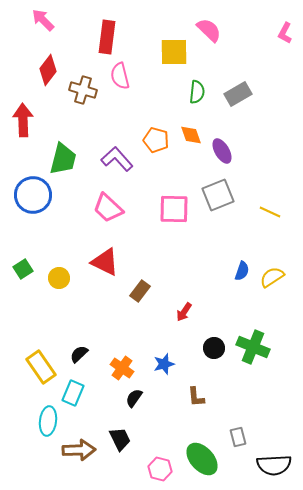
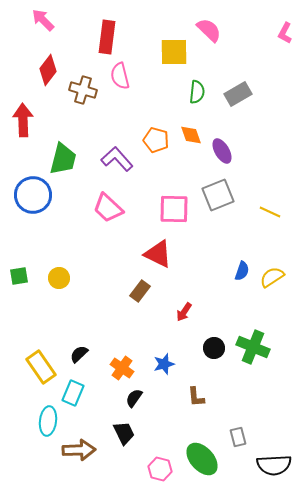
red triangle at (105, 262): moved 53 px right, 8 px up
green square at (23, 269): moved 4 px left, 7 px down; rotated 24 degrees clockwise
black trapezoid at (120, 439): moved 4 px right, 6 px up
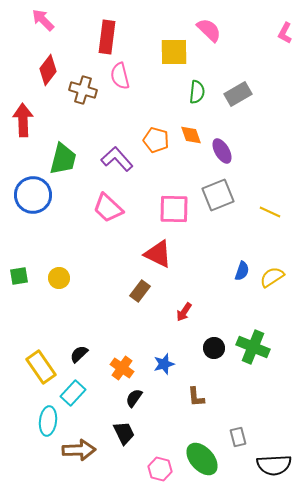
cyan rectangle at (73, 393): rotated 20 degrees clockwise
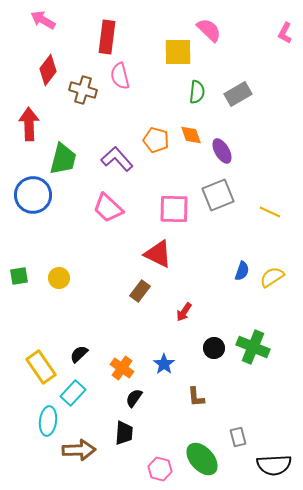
pink arrow at (43, 20): rotated 15 degrees counterclockwise
yellow square at (174, 52): moved 4 px right
red arrow at (23, 120): moved 6 px right, 4 px down
blue star at (164, 364): rotated 20 degrees counterclockwise
black trapezoid at (124, 433): rotated 30 degrees clockwise
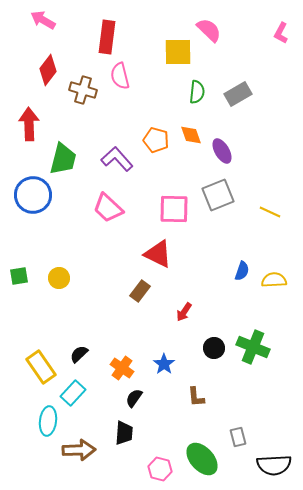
pink L-shape at (285, 33): moved 4 px left
yellow semicircle at (272, 277): moved 2 px right, 3 px down; rotated 30 degrees clockwise
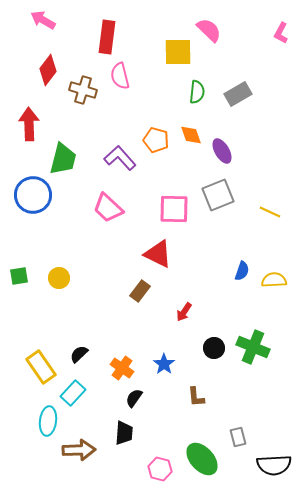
purple L-shape at (117, 159): moved 3 px right, 1 px up
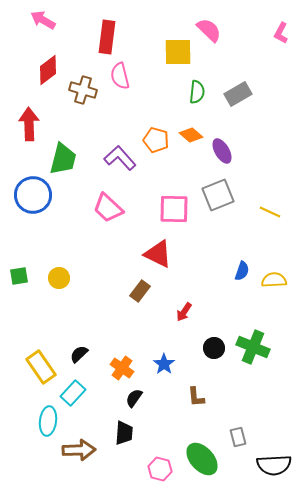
red diamond at (48, 70): rotated 16 degrees clockwise
orange diamond at (191, 135): rotated 30 degrees counterclockwise
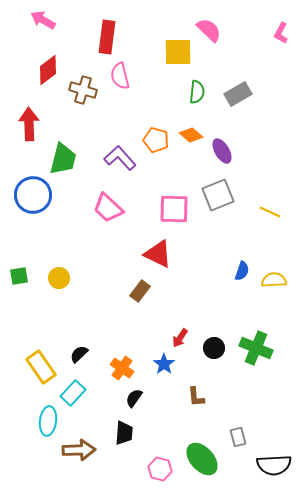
red arrow at (184, 312): moved 4 px left, 26 px down
green cross at (253, 347): moved 3 px right, 1 px down
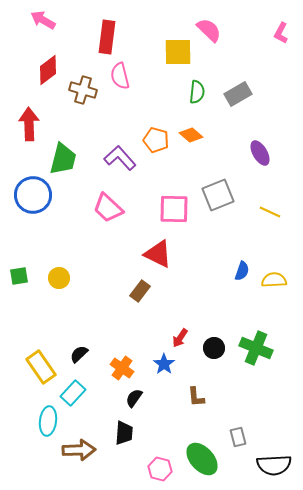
purple ellipse at (222, 151): moved 38 px right, 2 px down
